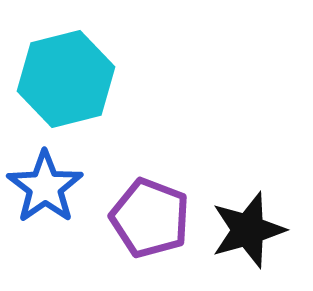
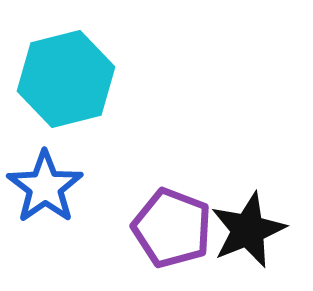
purple pentagon: moved 22 px right, 10 px down
black star: rotated 6 degrees counterclockwise
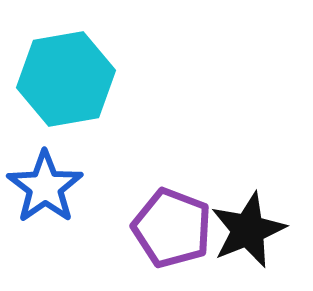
cyan hexagon: rotated 4 degrees clockwise
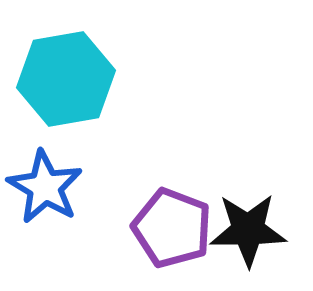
blue star: rotated 6 degrees counterclockwise
black star: rotated 22 degrees clockwise
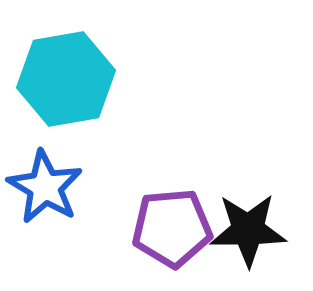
purple pentagon: rotated 26 degrees counterclockwise
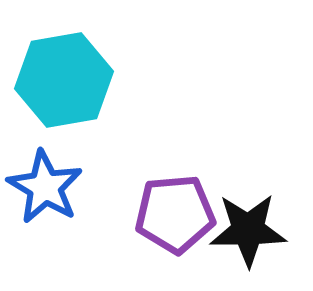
cyan hexagon: moved 2 px left, 1 px down
purple pentagon: moved 3 px right, 14 px up
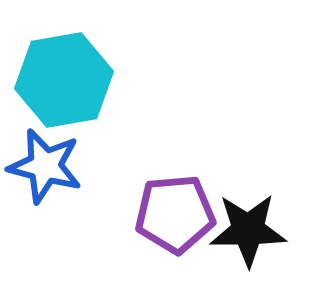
blue star: moved 21 px up; rotated 16 degrees counterclockwise
